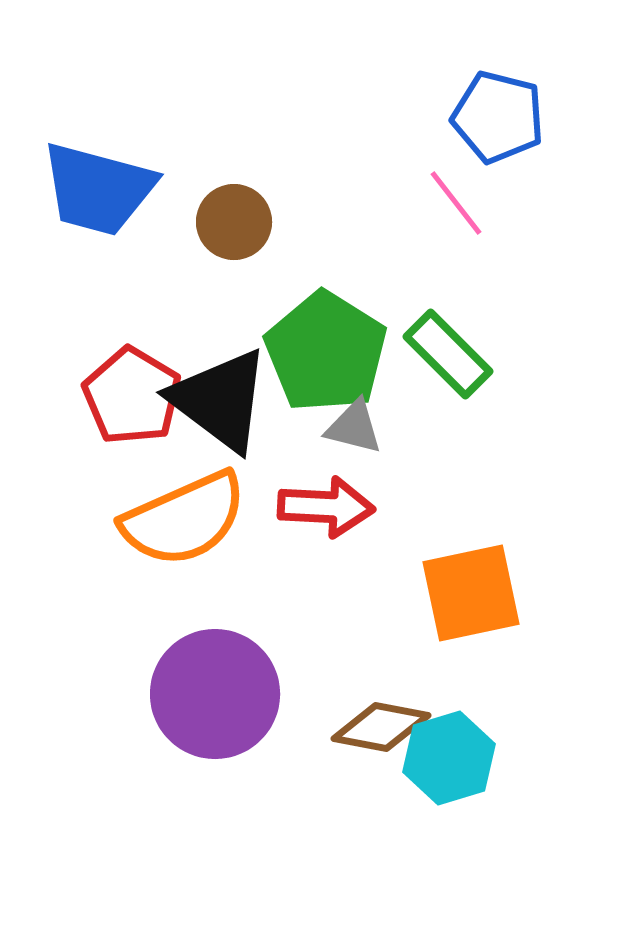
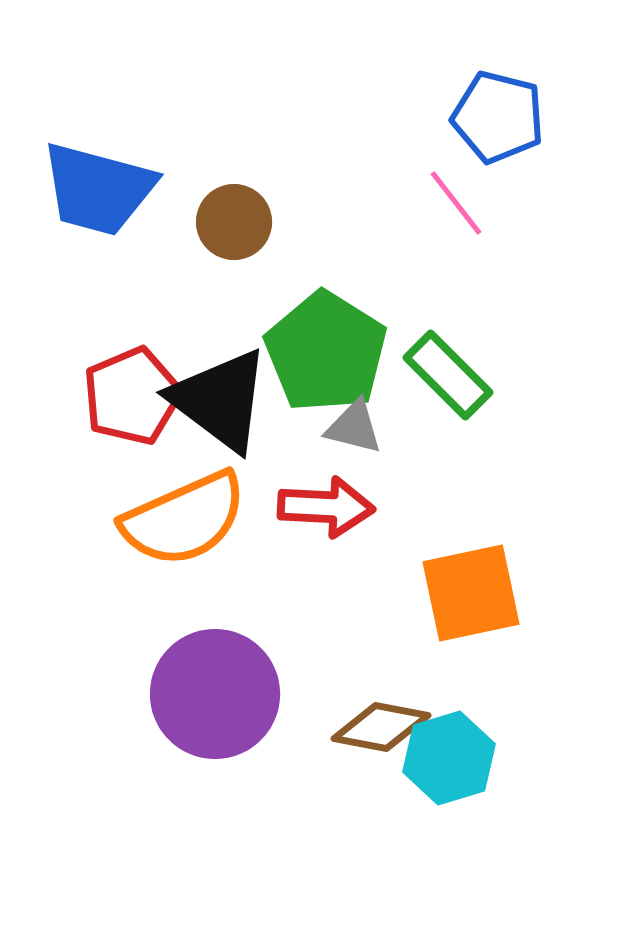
green rectangle: moved 21 px down
red pentagon: rotated 18 degrees clockwise
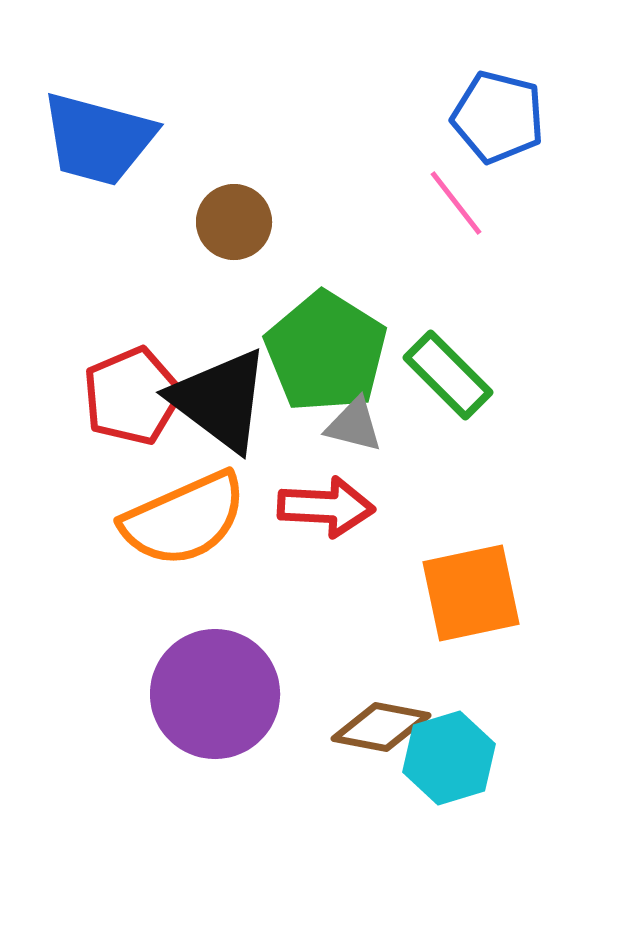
blue trapezoid: moved 50 px up
gray triangle: moved 2 px up
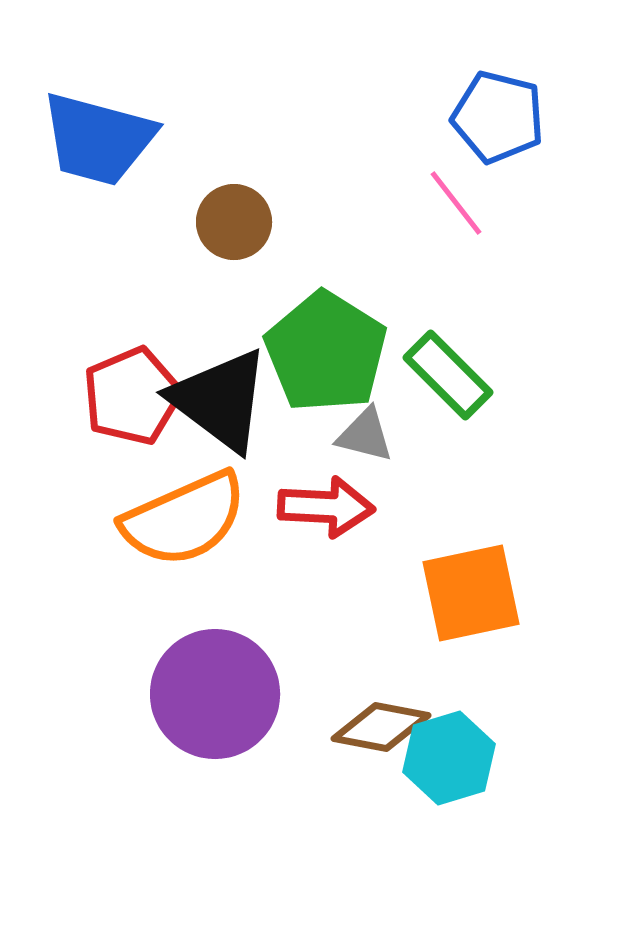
gray triangle: moved 11 px right, 10 px down
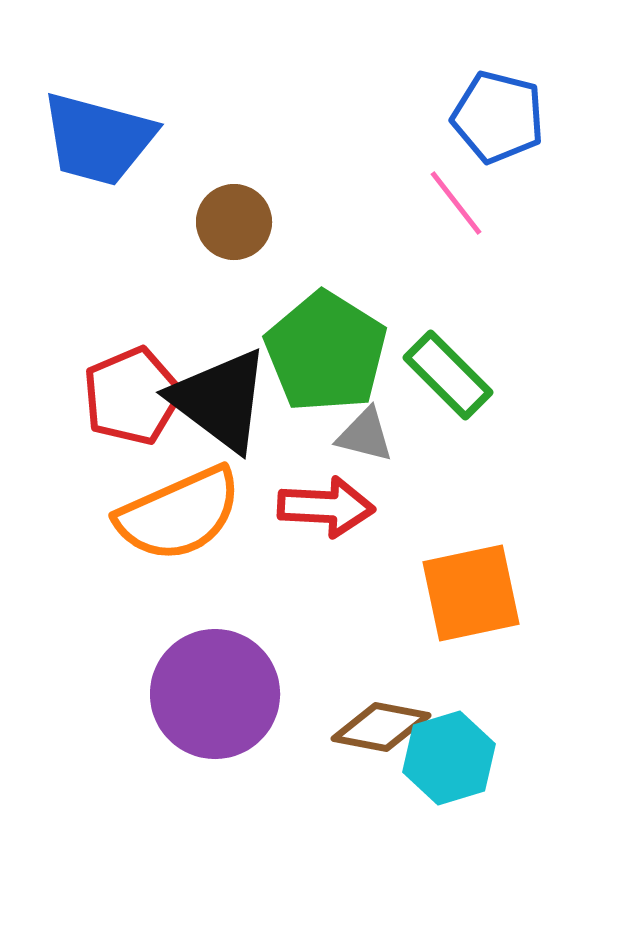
orange semicircle: moved 5 px left, 5 px up
